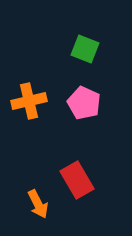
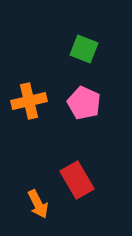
green square: moved 1 px left
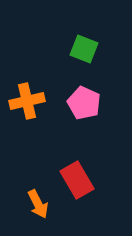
orange cross: moved 2 px left
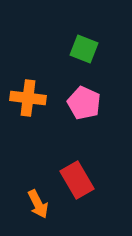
orange cross: moved 1 px right, 3 px up; rotated 20 degrees clockwise
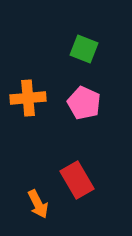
orange cross: rotated 12 degrees counterclockwise
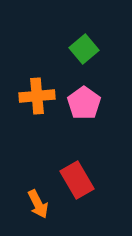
green square: rotated 28 degrees clockwise
orange cross: moved 9 px right, 2 px up
pink pentagon: rotated 12 degrees clockwise
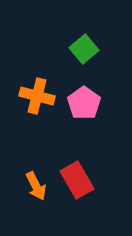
orange cross: rotated 20 degrees clockwise
orange arrow: moved 2 px left, 18 px up
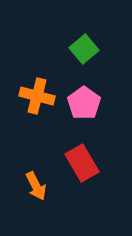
red rectangle: moved 5 px right, 17 px up
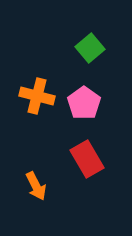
green square: moved 6 px right, 1 px up
red rectangle: moved 5 px right, 4 px up
